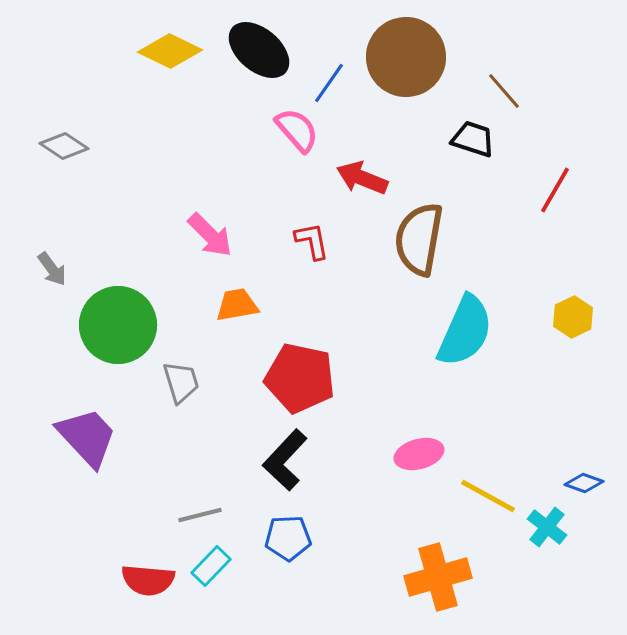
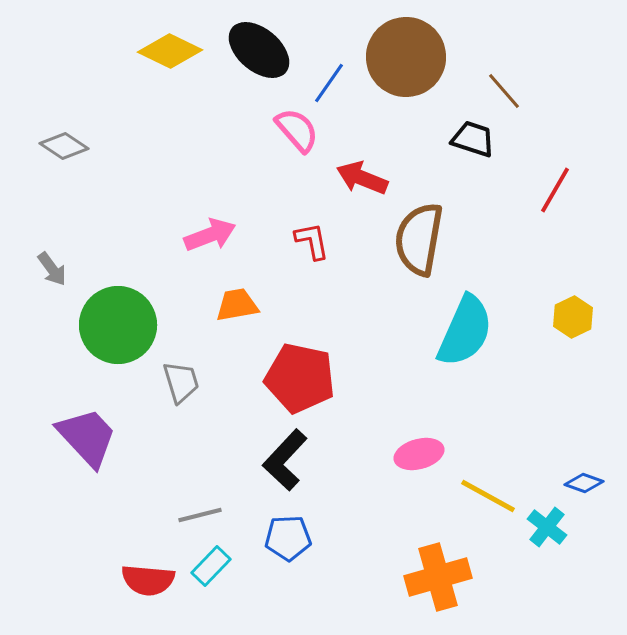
pink arrow: rotated 66 degrees counterclockwise
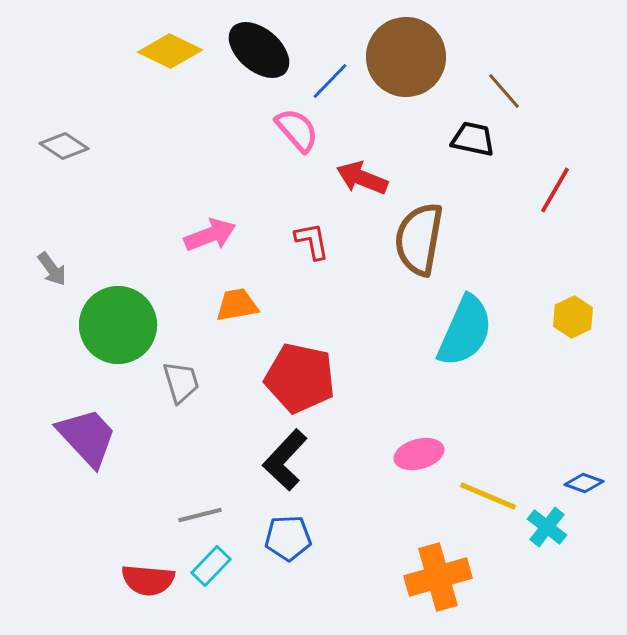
blue line: moved 1 px right, 2 px up; rotated 9 degrees clockwise
black trapezoid: rotated 6 degrees counterclockwise
yellow line: rotated 6 degrees counterclockwise
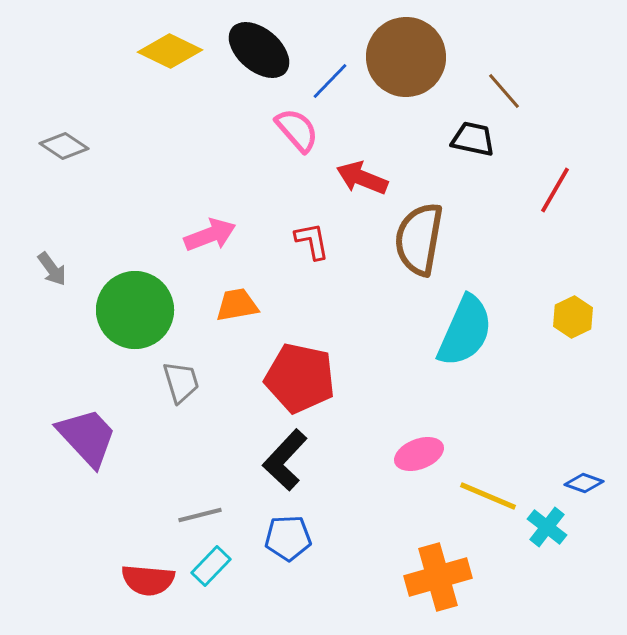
green circle: moved 17 px right, 15 px up
pink ellipse: rotated 6 degrees counterclockwise
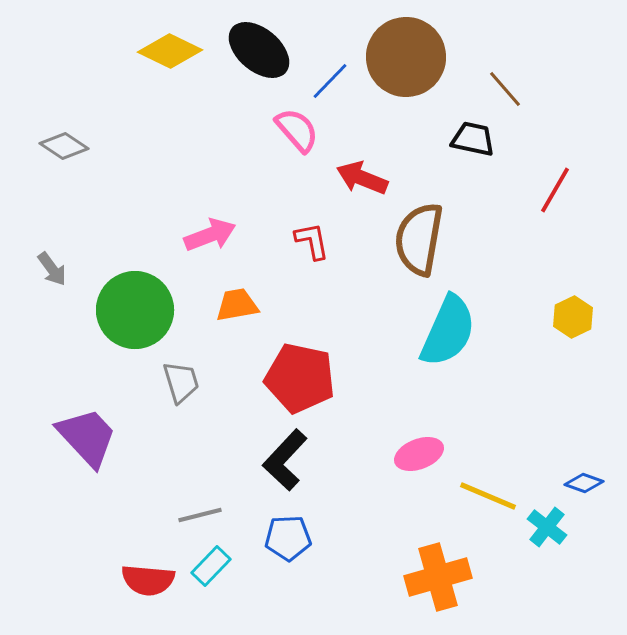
brown line: moved 1 px right, 2 px up
cyan semicircle: moved 17 px left
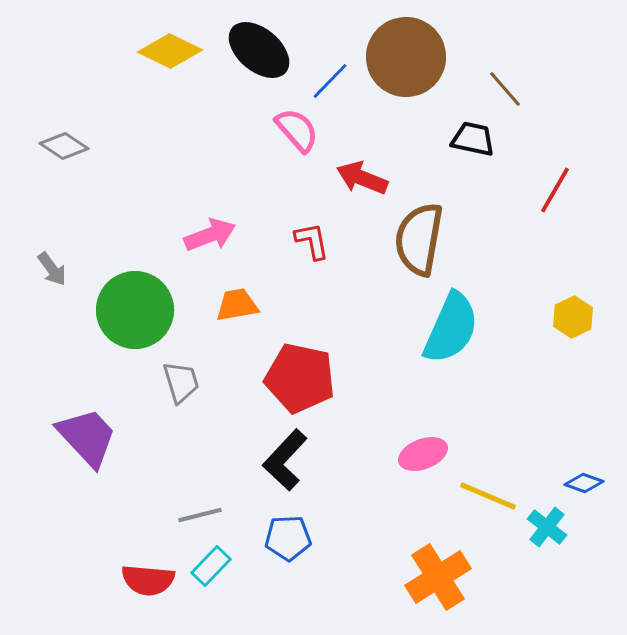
cyan semicircle: moved 3 px right, 3 px up
pink ellipse: moved 4 px right
orange cross: rotated 16 degrees counterclockwise
